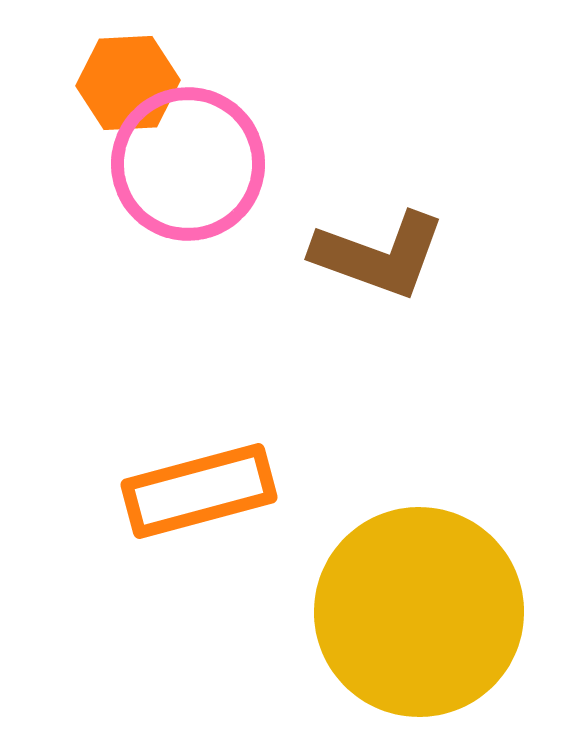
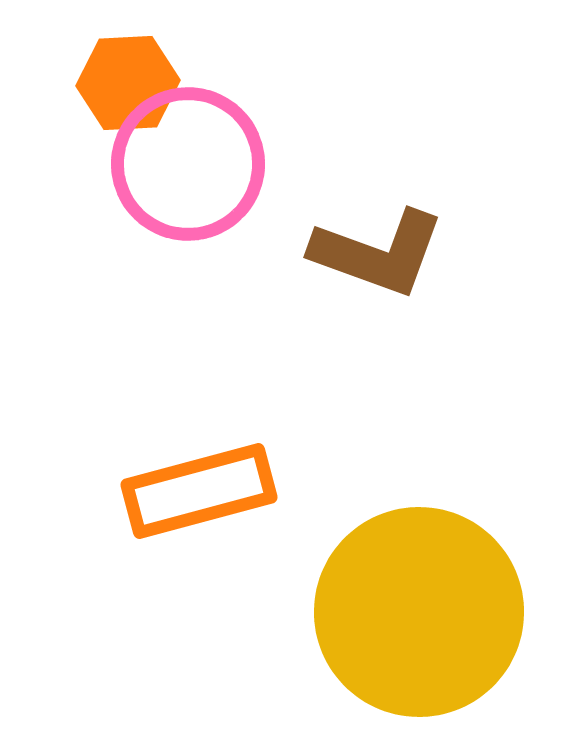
brown L-shape: moved 1 px left, 2 px up
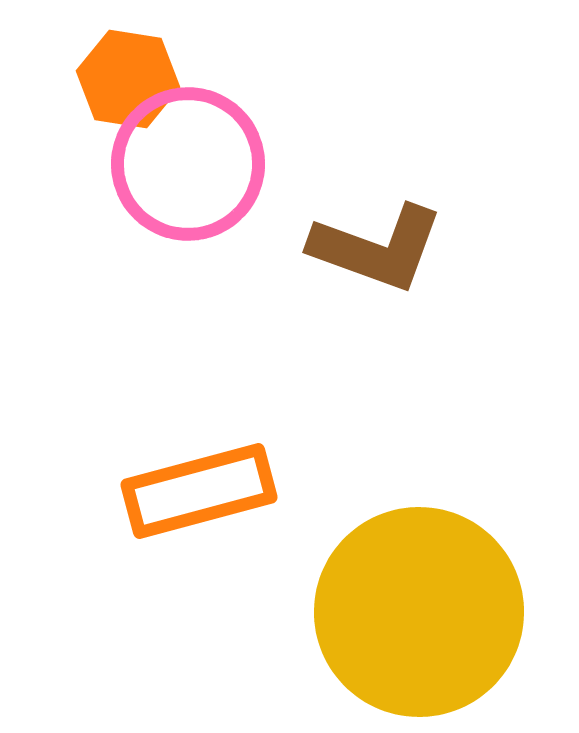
orange hexagon: moved 4 px up; rotated 12 degrees clockwise
brown L-shape: moved 1 px left, 5 px up
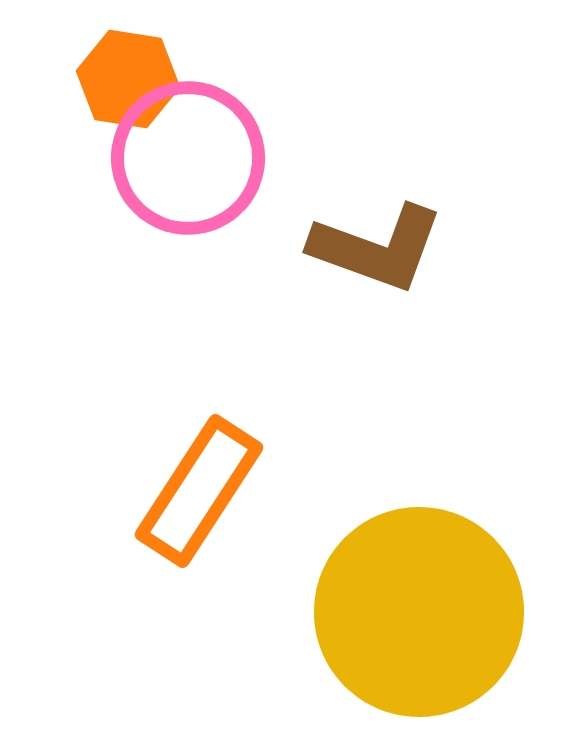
pink circle: moved 6 px up
orange rectangle: rotated 42 degrees counterclockwise
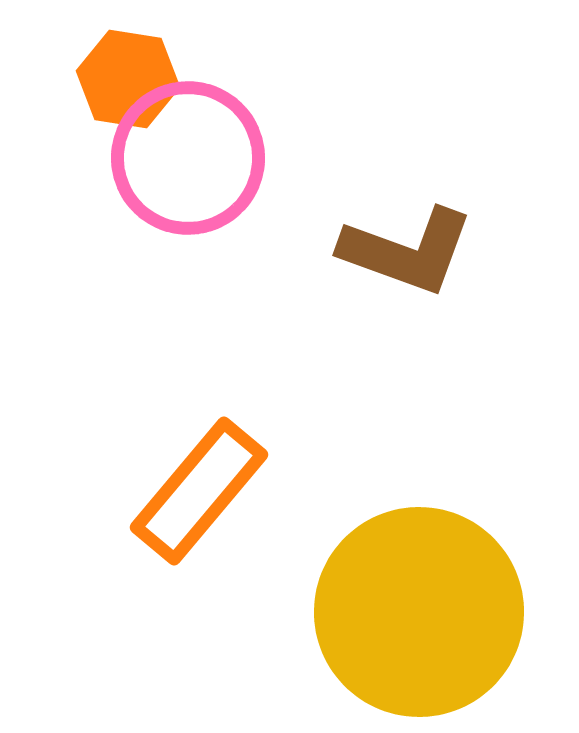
brown L-shape: moved 30 px right, 3 px down
orange rectangle: rotated 7 degrees clockwise
